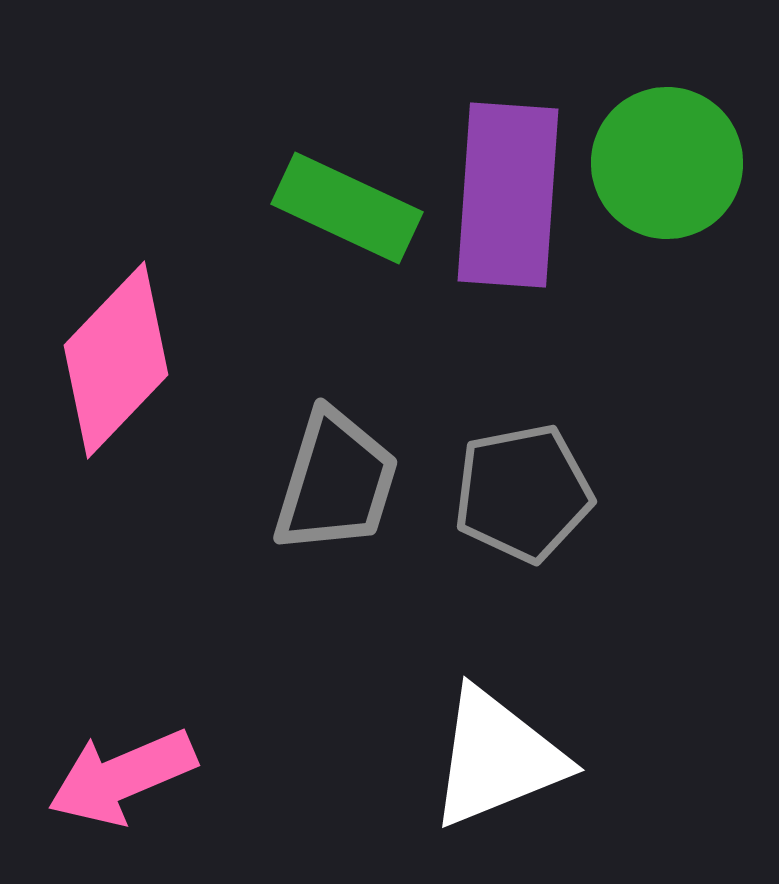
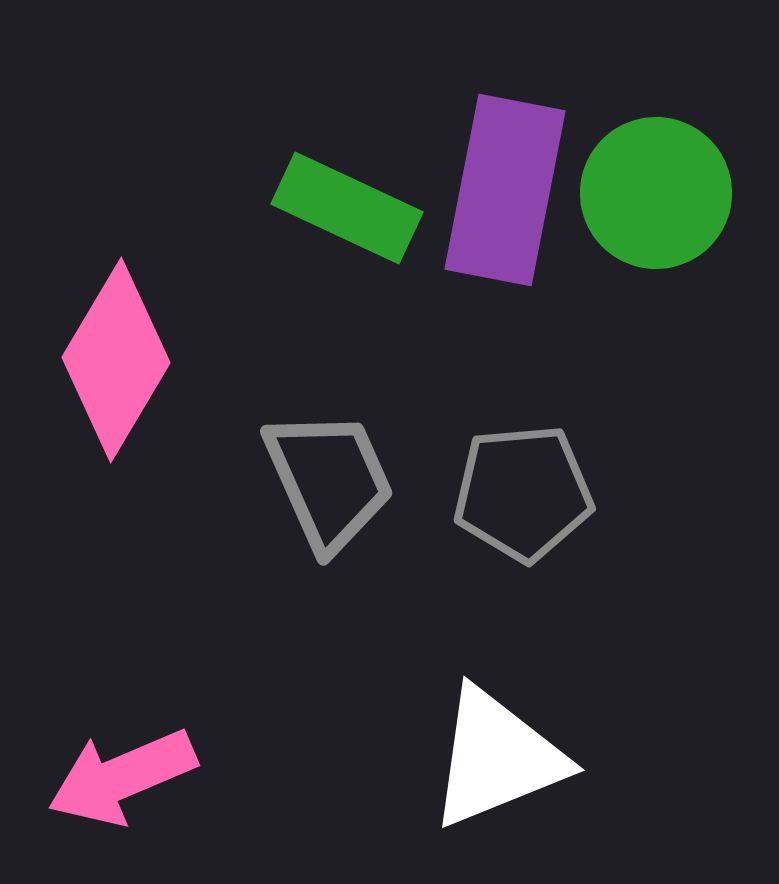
green circle: moved 11 px left, 30 px down
purple rectangle: moved 3 px left, 5 px up; rotated 7 degrees clockwise
pink diamond: rotated 13 degrees counterclockwise
gray trapezoid: moved 7 px left, 2 px up; rotated 41 degrees counterclockwise
gray pentagon: rotated 6 degrees clockwise
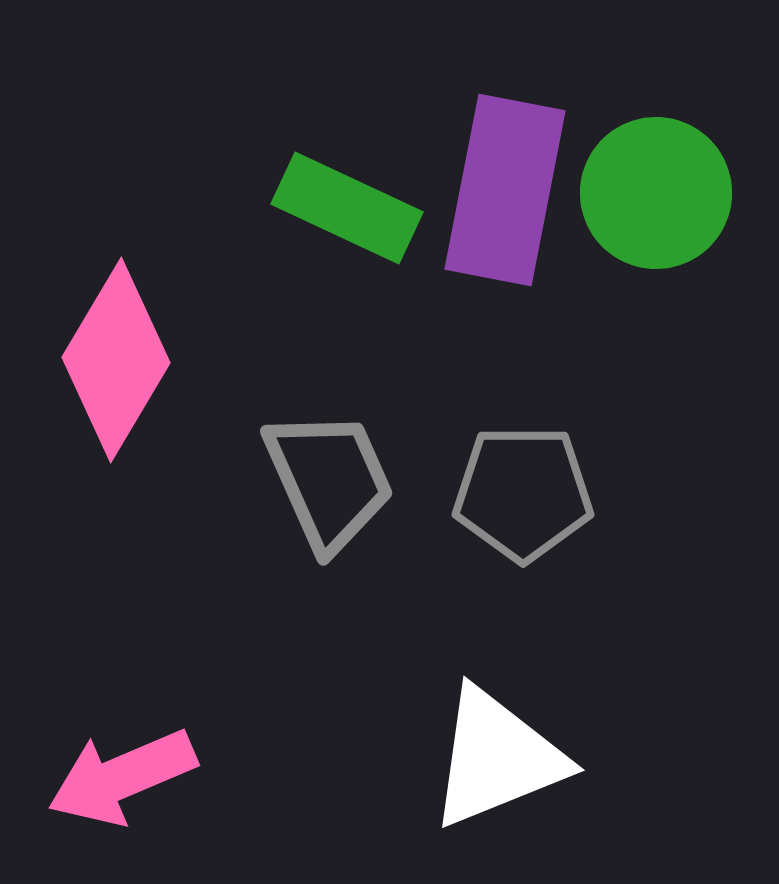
gray pentagon: rotated 5 degrees clockwise
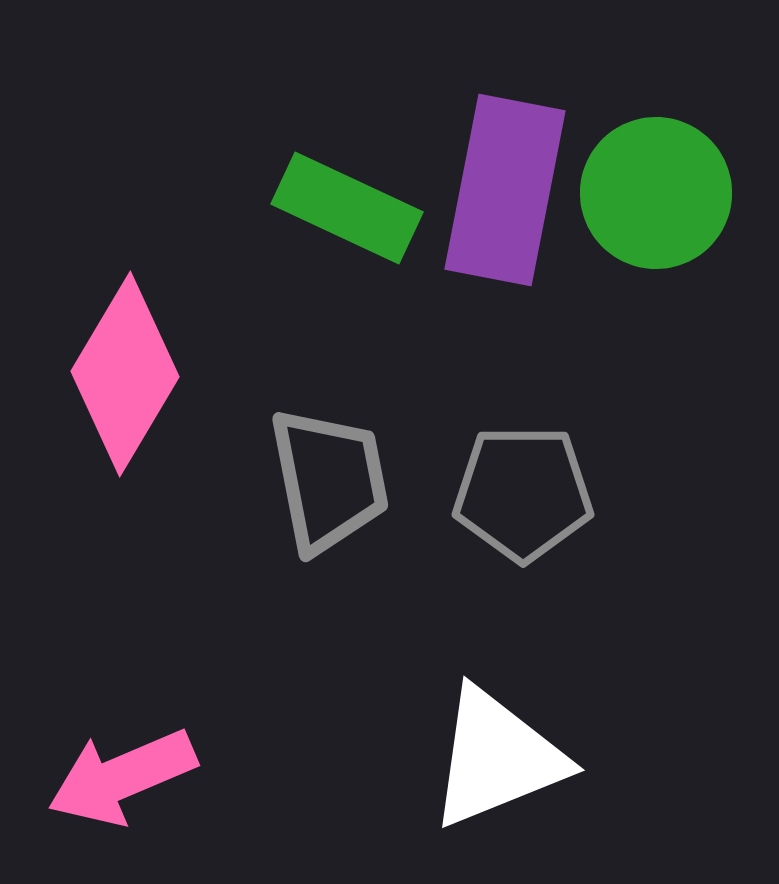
pink diamond: moved 9 px right, 14 px down
gray trapezoid: rotated 13 degrees clockwise
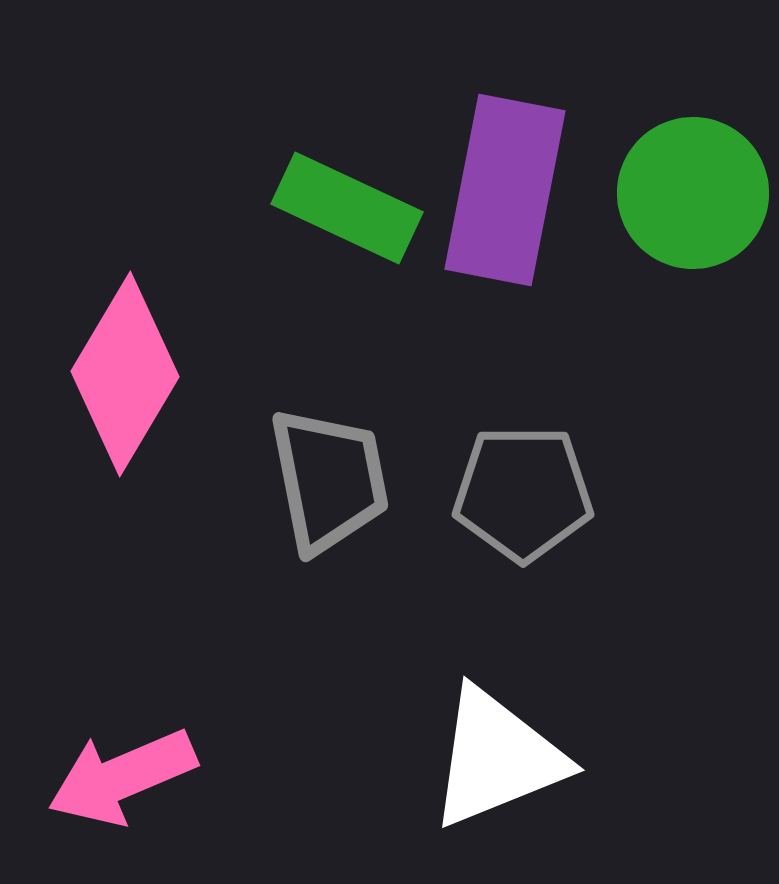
green circle: moved 37 px right
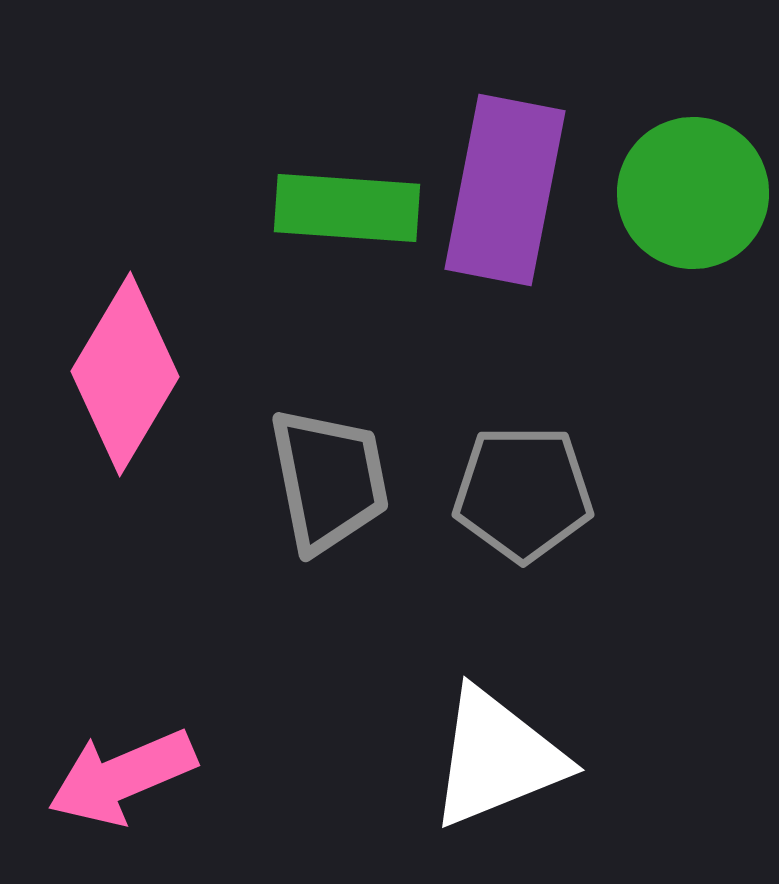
green rectangle: rotated 21 degrees counterclockwise
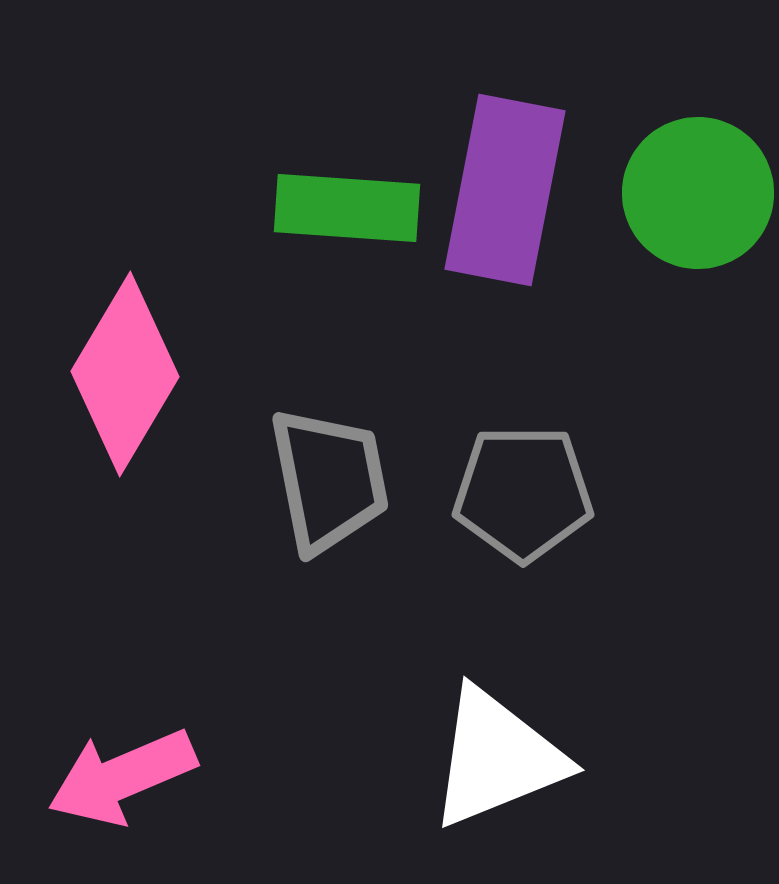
green circle: moved 5 px right
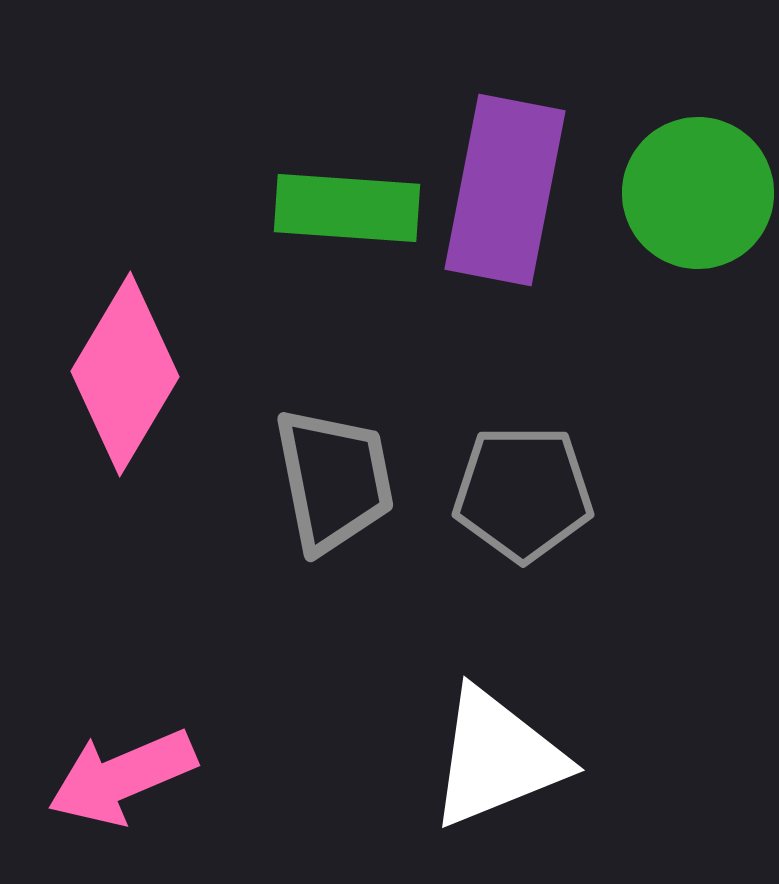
gray trapezoid: moved 5 px right
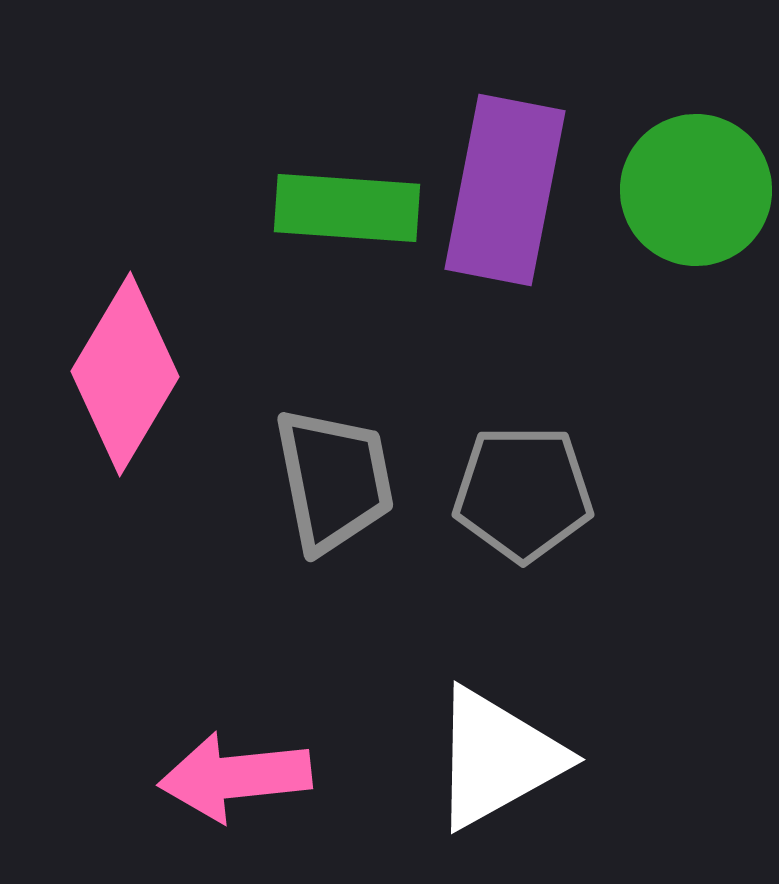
green circle: moved 2 px left, 3 px up
white triangle: rotated 7 degrees counterclockwise
pink arrow: moved 113 px right; rotated 17 degrees clockwise
